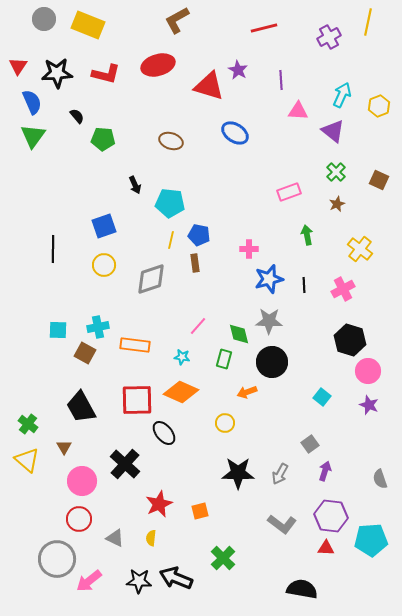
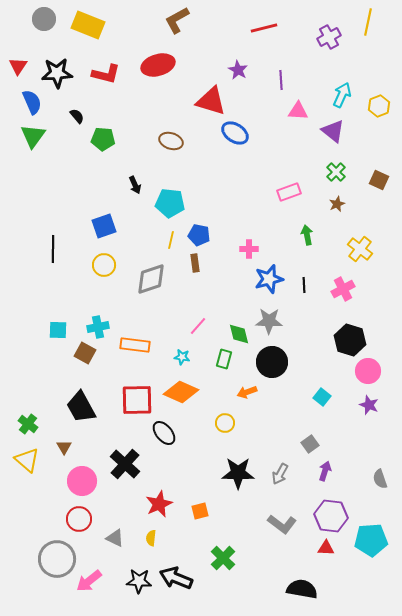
red triangle at (209, 86): moved 2 px right, 15 px down
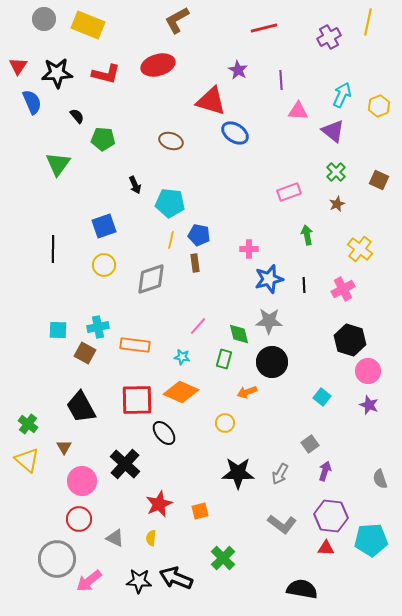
green triangle at (33, 136): moved 25 px right, 28 px down
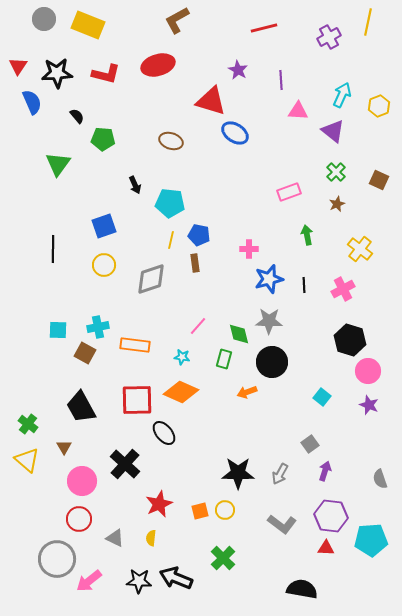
yellow circle at (225, 423): moved 87 px down
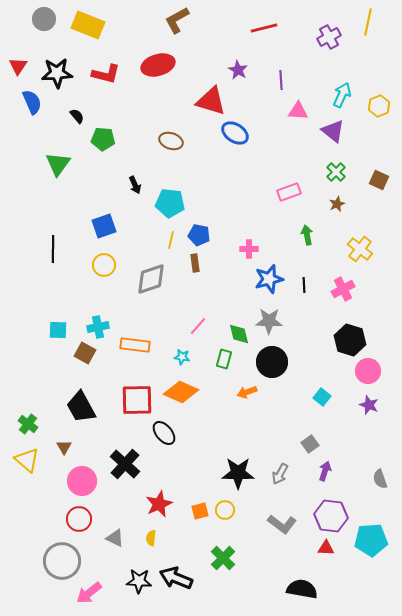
gray circle at (57, 559): moved 5 px right, 2 px down
pink arrow at (89, 581): moved 12 px down
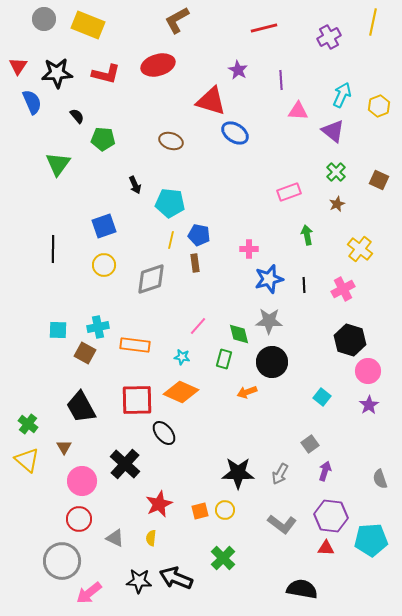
yellow line at (368, 22): moved 5 px right
purple star at (369, 405): rotated 18 degrees clockwise
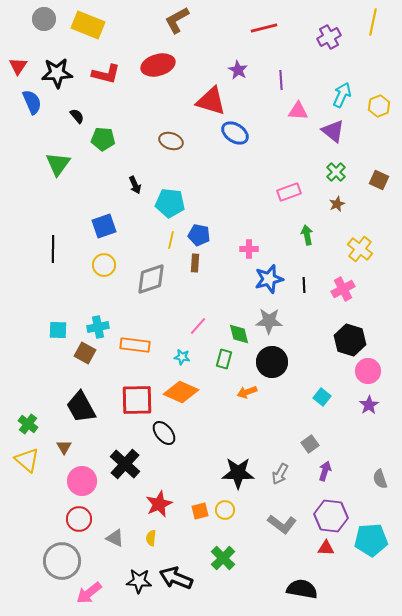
brown rectangle at (195, 263): rotated 12 degrees clockwise
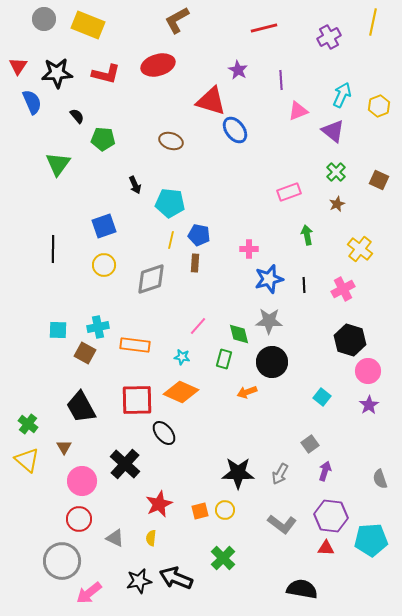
pink triangle at (298, 111): rotated 25 degrees counterclockwise
blue ellipse at (235, 133): moved 3 px up; rotated 20 degrees clockwise
black star at (139, 581): rotated 15 degrees counterclockwise
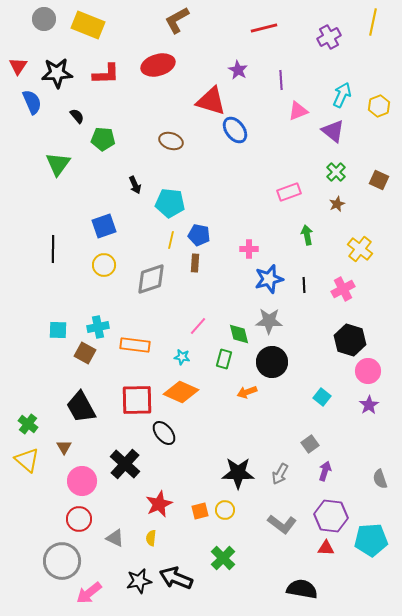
red L-shape at (106, 74): rotated 16 degrees counterclockwise
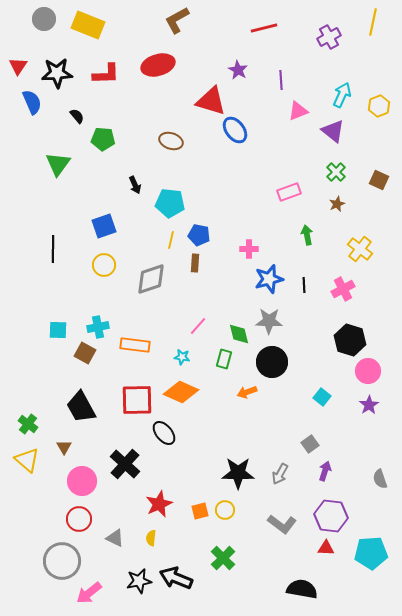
cyan pentagon at (371, 540): moved 13 px down
